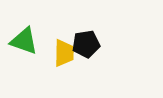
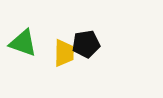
green triangle: moved 1 px left, 2 px down
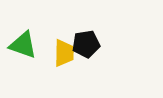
green triangle: moved 2 px down
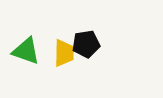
green triangle: moved 3 px right, 6 px down
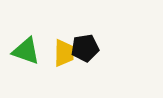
black pentagon: moved 1 px left, 4 px down
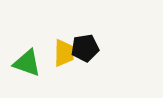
green triangle: moved 1 px right, 12 px down
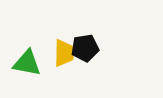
green triangle: rotated 8 degrees counterclockwise
